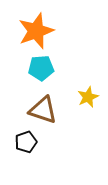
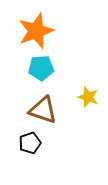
yellow star: rotated 30 degrees counterclockwise
black pentagon: moved 4 px right, 1 px down
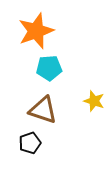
cyan pentagon: moved 8 px right
yellow star: moved 6 px right, 4 px down
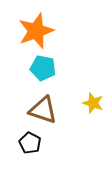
cyan pentagon: moved 6 px left; rotated 15 degrees clockwise
yellow star: moved 1 px left, 2 px down
black pentagon: rotated 25 degrees counterclockwise
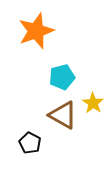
cyan pentagon: moved 19 px right, 9 px down; rotated 25 degrees counterclockwise
yellow star: rotated 15 degrees clockwise
brown triangle: moved 20 px right, 5 px down; rotated 12 degrees clockwise
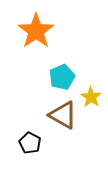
orange star: rotated 15 degrees counterclockwise
cyan pentagon: rotated 10 degrees counterclockwise
yellow star: moved 2 px left, 6 px up
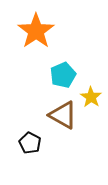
cyan pentagon: moved 1 px right, 2 px up
